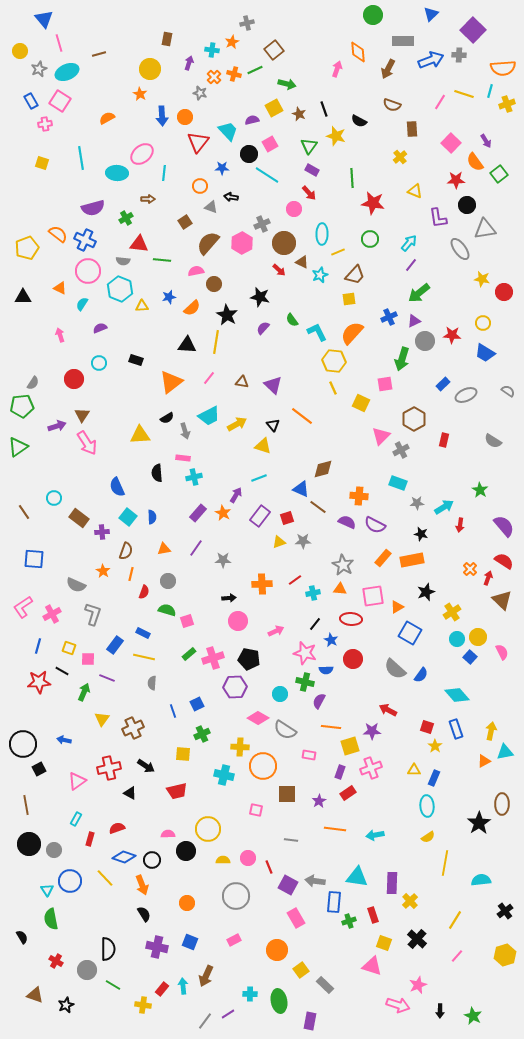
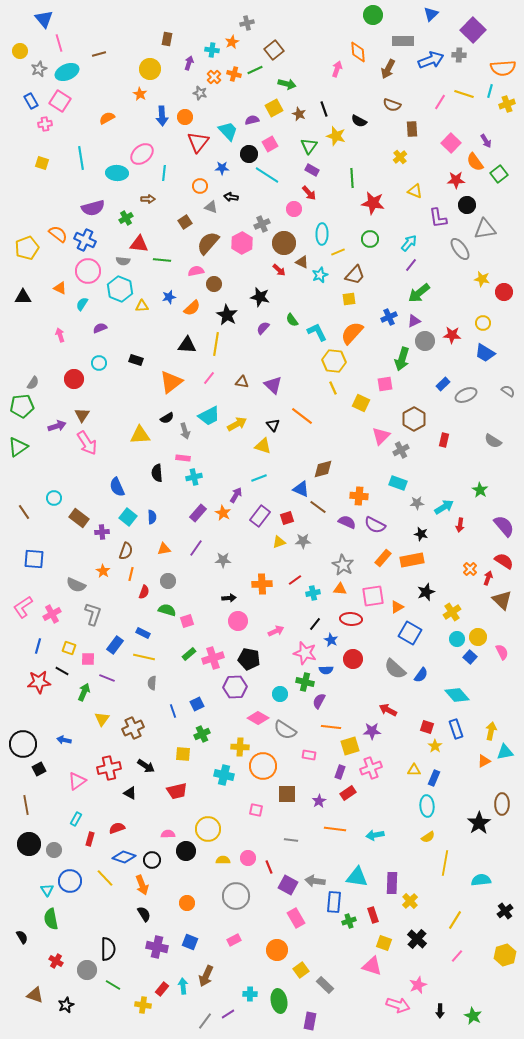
yellow line at (216, 342): moved 2 px down
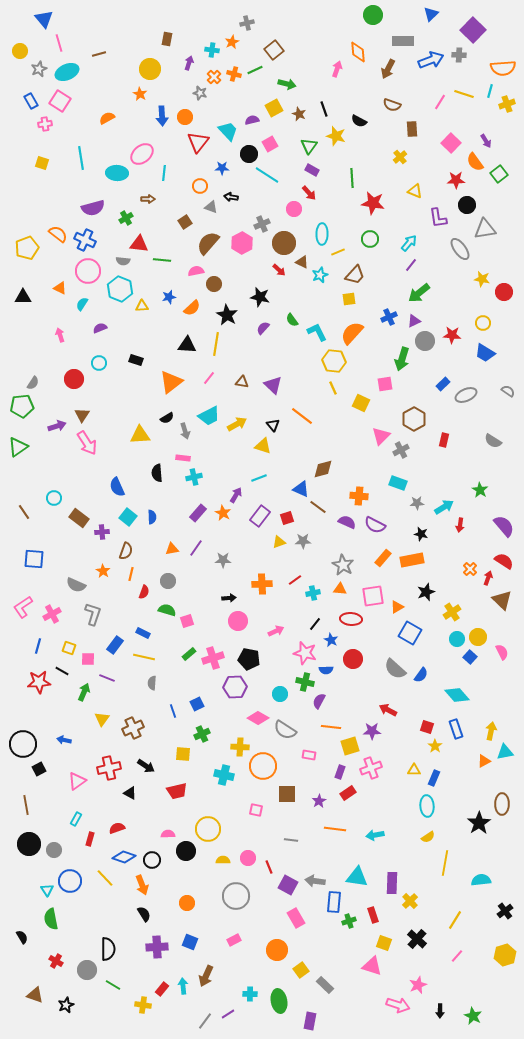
orange triangle at (164, 549): moved 8 px right
purple cross at (157, 947): rotated 15 degrees counterclockwise
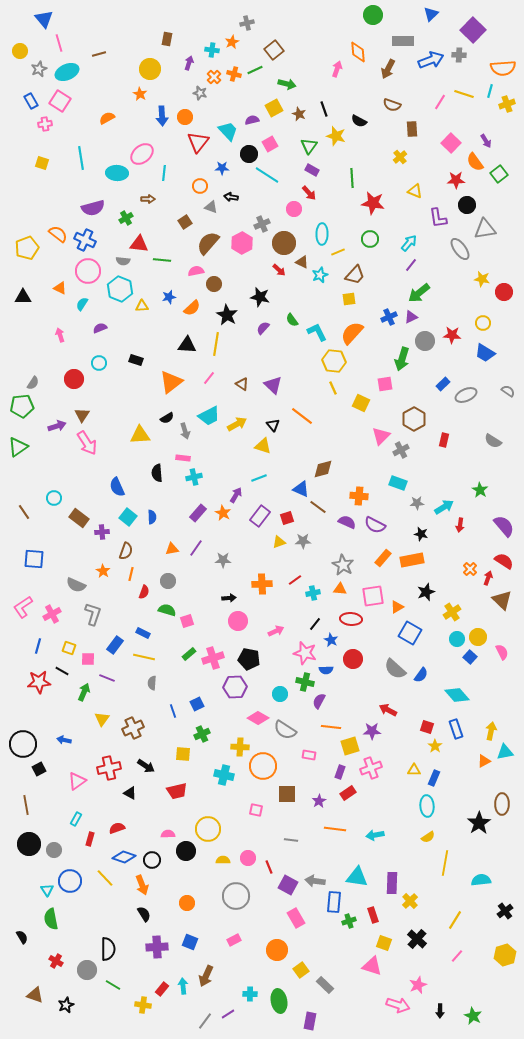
purple triangle at (414, 321): moved 3 px left, 4 px up
brown triangle at (242, 382): moved 2 px down; rotated 24 degrees clockwise
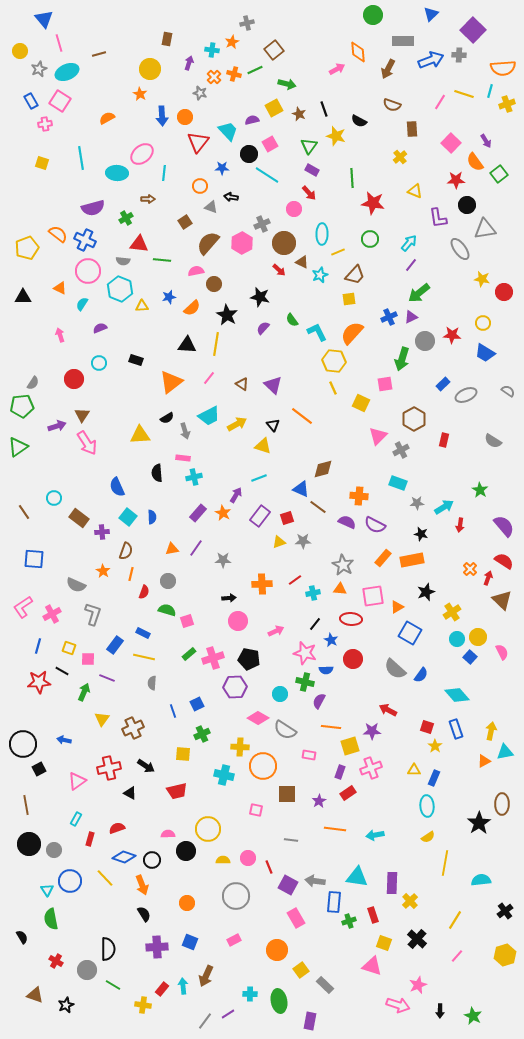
pink arrow at (337, 69): rotated 42 degrees clockwise
pink triangle at (381, 436): moved 3 px left
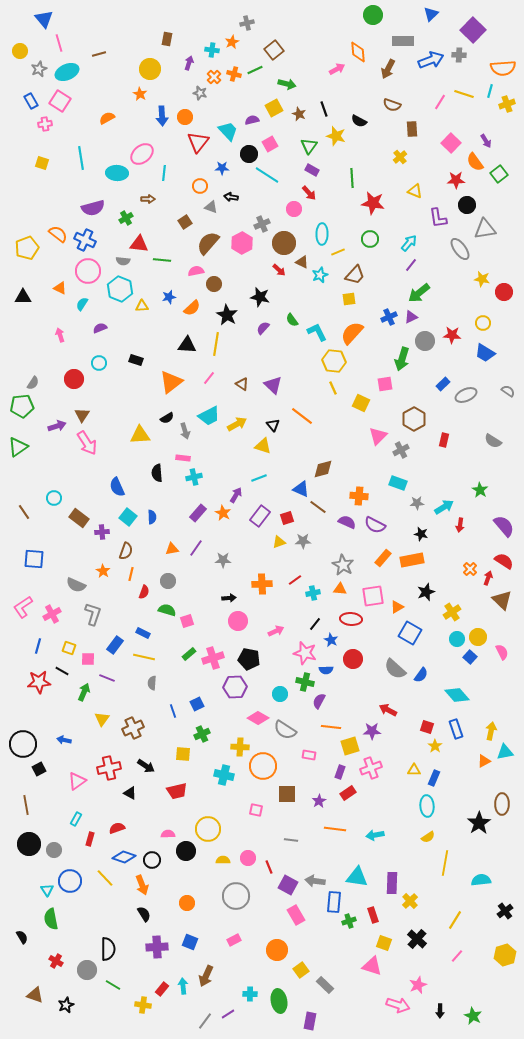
pink rectangle at (296, 918): moved 3 px up
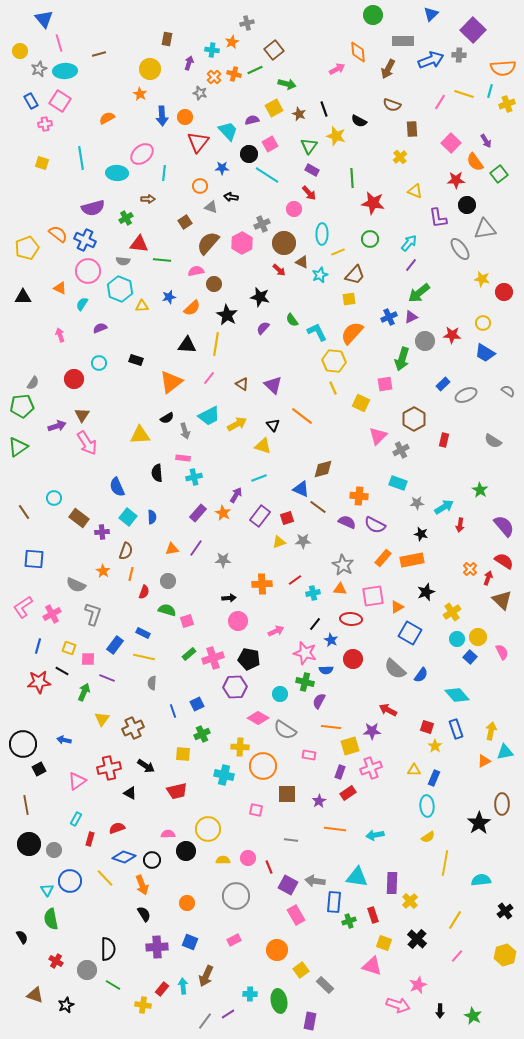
cyan ellipse at (67, 72): moved 2 px left, 1 px up; rotated 20 degrees clockwise
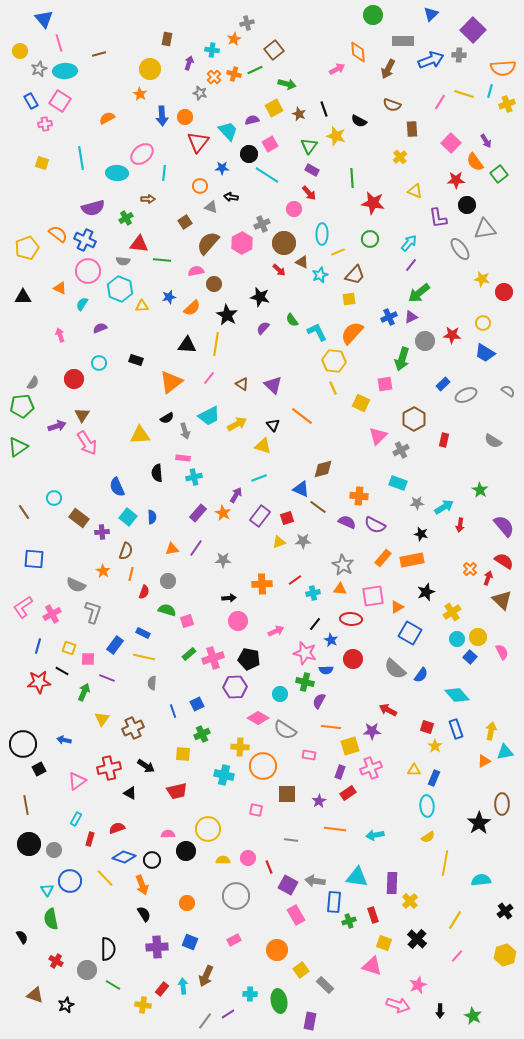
orange star at (232, 42): moved 2 px right, 3 px up
gray L-shape at (93, 614): moved 2 px up
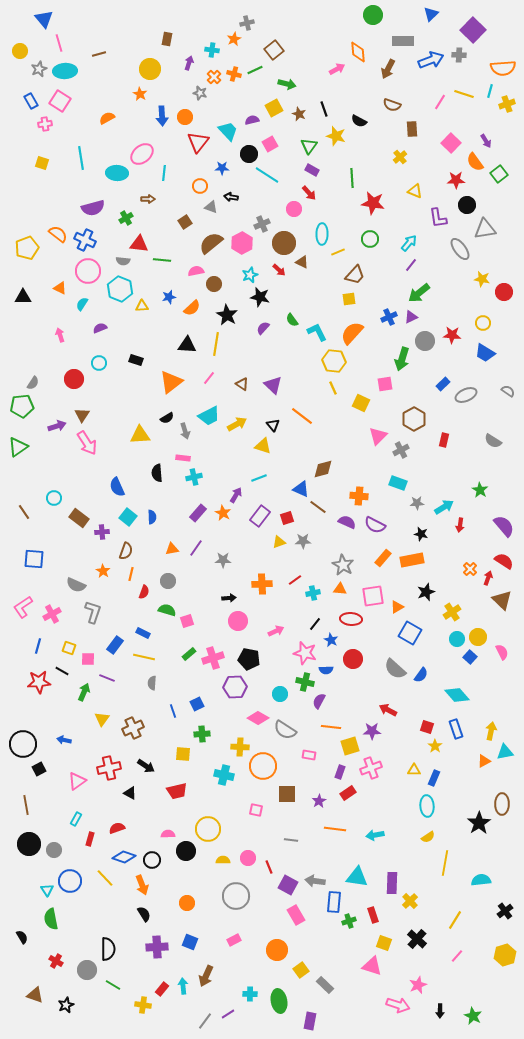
brown semicircle at (208, 243): moved 3 px right; rotated 10 degrees clockwise
cyan star at (320, 275): moved 70 px left
green cross at (202, 734): rotated 21 degrees clockwise
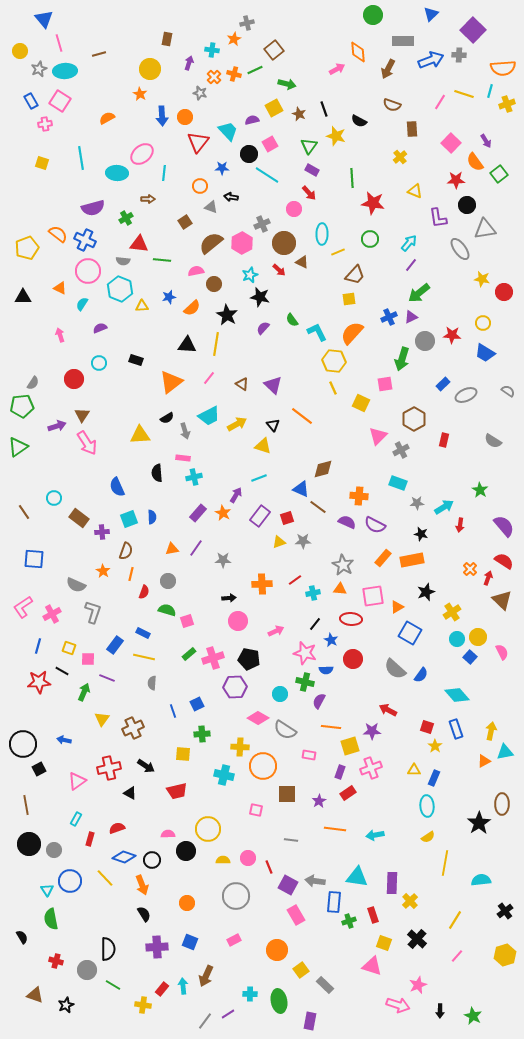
cyan square at (128, 517): moved 1 px right, 2 px down; rotated 30 degrees clockwise
red cross at (56, 961): rotated 16 degrees counterclockwise
